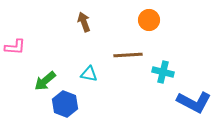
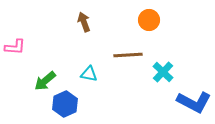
cyan cross: rotated 30 degrees clockwise
blue hexagon: rotated 15 degrees clockwise
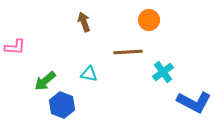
brown line: moved 3 px up
cyan cross: rotated 10 degrees clockwise
blue hexagon: moved 3 px left, 1 px down; rotated 15 degrees counterclockwise
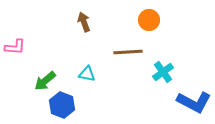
cyan triangle: moved 2 px left
